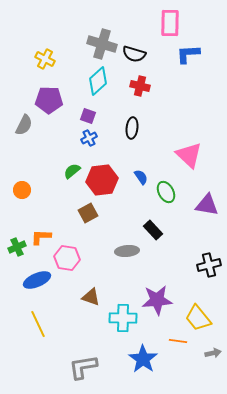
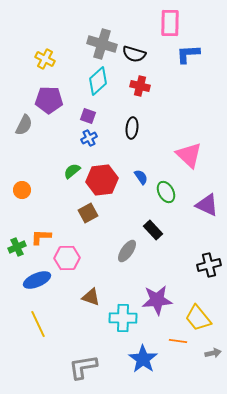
purple triangle: rotated 15 degrees clockwise
gray ellipse: rotated 50 degrees counterclockwise
pink hexagon: rotated 10 degrees counterclockwise
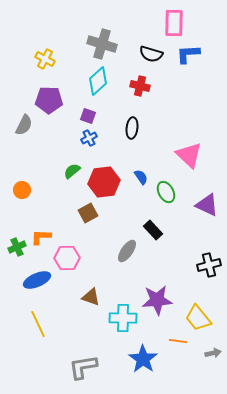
pink rectangle: moved 4 px right
black semicircle: moved 17 px right
red hexagon: moved 2 px right, 2 px down
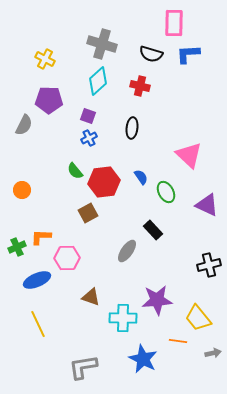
green semicircle: moved 3 px right; rotated 90 degrees counterclockwise
blue star: rotated 8 degrees counterclockwise
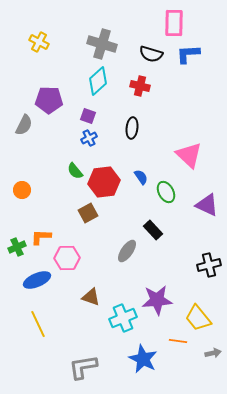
yellow cross: moved 6 px left, 17 px up
cyan cross: rotated 24 degrees counterclockwise
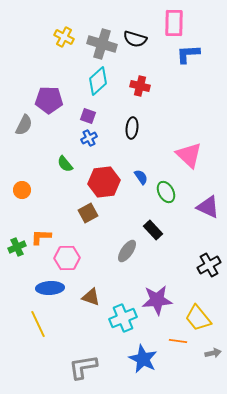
yellow cross: moved 25 px right, 5 px up
black semicircle: moved 16 px left, 15 px up
green semicircle: moved 10 px left, 7 px up
purple triangle: moved 1 px right, 2 px down
black cross: rotated 15 degrees counterclockwise
blue ellipse: moved 13 px right, 8 px down; rotated 20 degrees clockwise
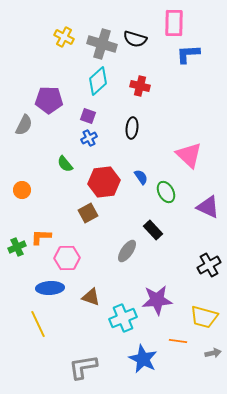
yellow trapezoid: moved 6 px right, 1 px up; rotated 36 degrees counterclockwise
